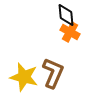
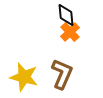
orange cross: rotated 18 degrees clockwise
brown L-shape: moved 9 px right, 1 px down
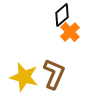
black diamond: moved 4 px left; rotated 55 degrees clockwise
brown L-shape: moved 8 px left
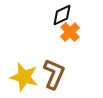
black diamond: rotated 15 degrees clockwise
